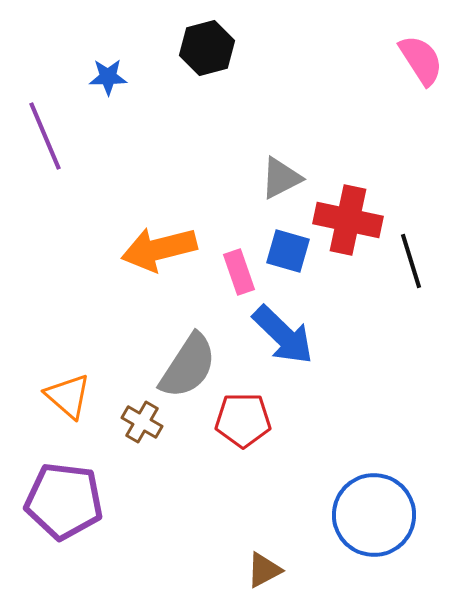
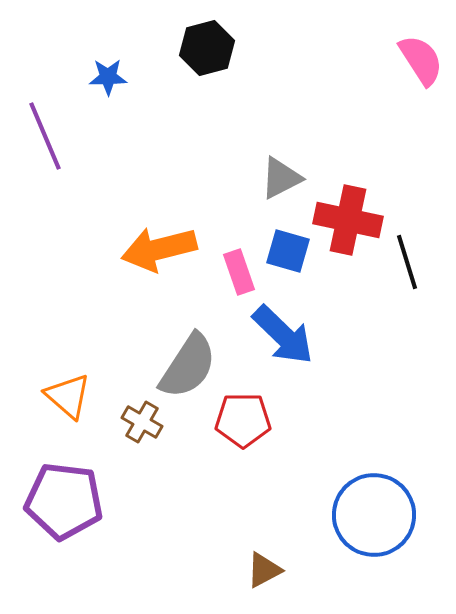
black line: moved 4 px left, 1 px down
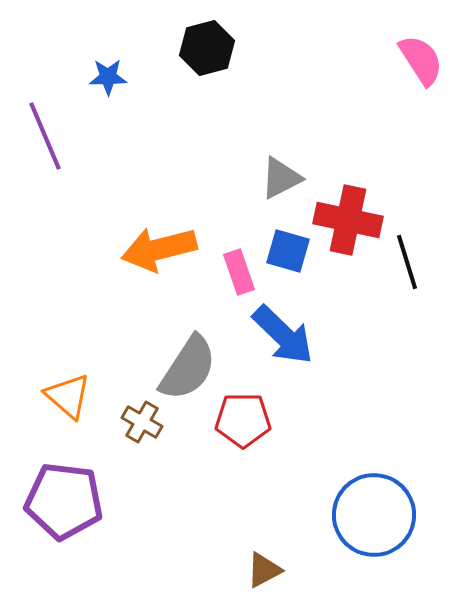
gray semicircle: moved 2 px down
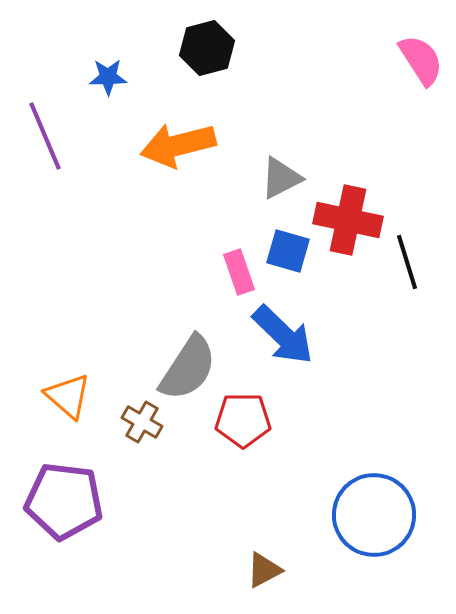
orange arrow: moved 19 px right, 104 px up
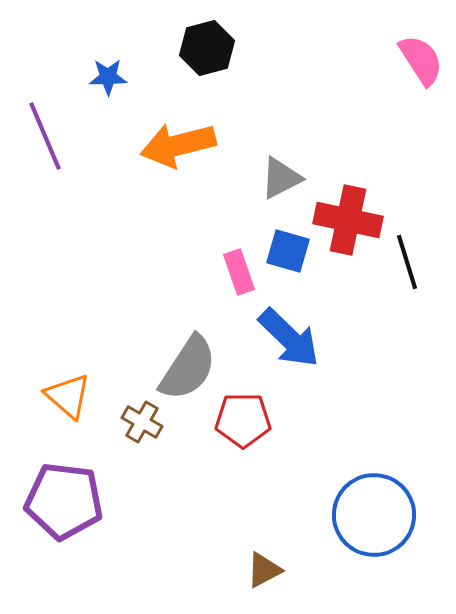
blue arrow: moved 6 px right, 3 px down
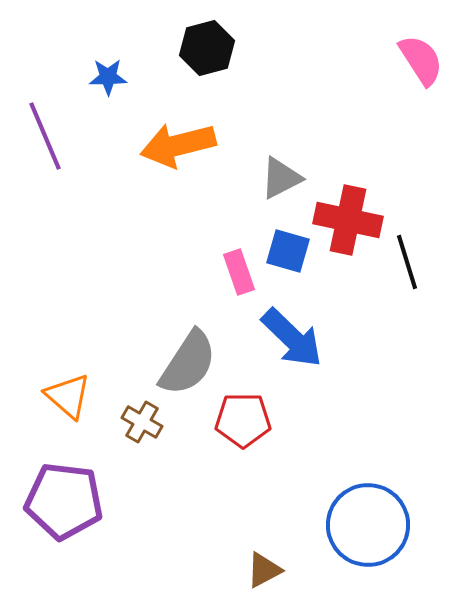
blue arrow: moved 3 px right
gray semicircle: moved 5 px up
blue circle: moved 6 px left, 10 px down
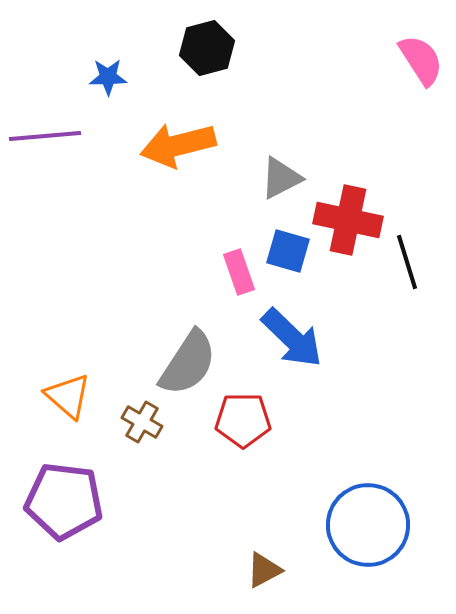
purple line: rotated 72 degrees counterclockwise
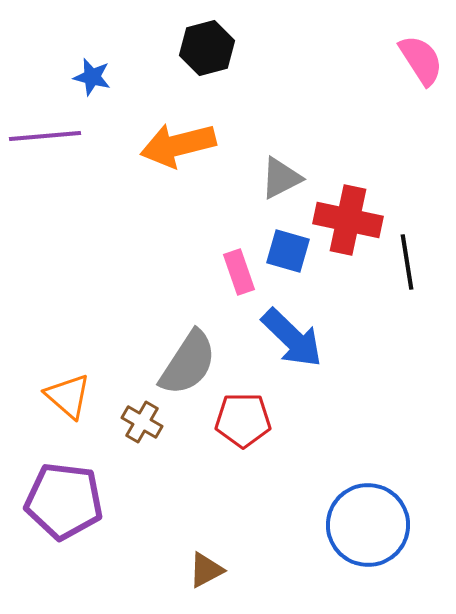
blue star: moved 16 px left; rotated 15 degrees clockwise
black line: rotated 8 degrees clockwise
brown triangle: moved 58 px left
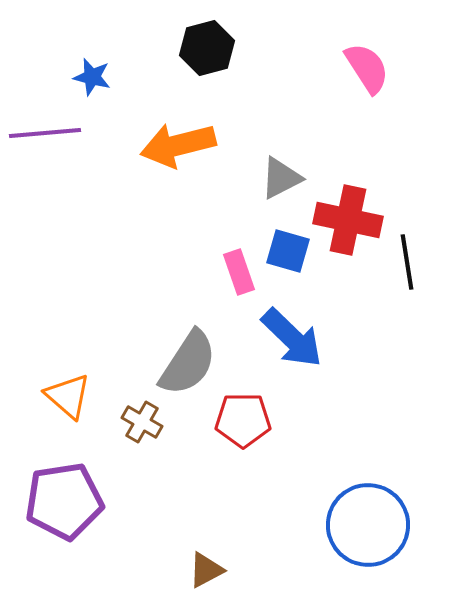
pink semicircle: moved 54 px left, 8 px down
purple line: moved 3 px up
purple pentagon: rotated 16 degrees counterclockwise
